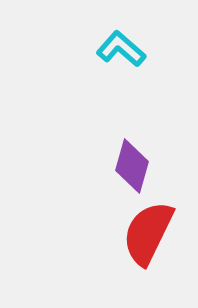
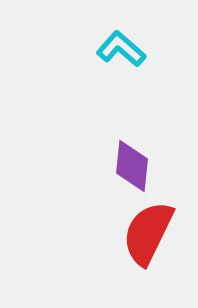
purple diamond: rotated 10 degrees counterclockwise
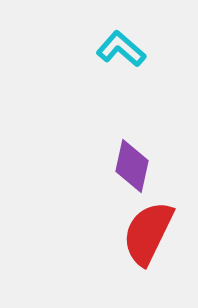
purple diamond: rotated 6 degrees clockwise
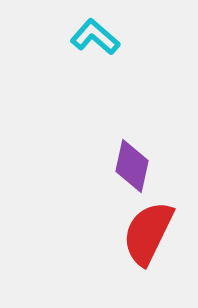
cyan L-shape: moved 26 px left, 12 px up
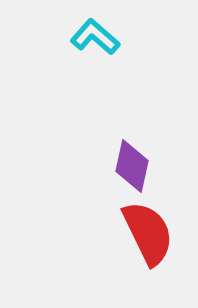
red semicircle: rotated 128 degrees clockwise
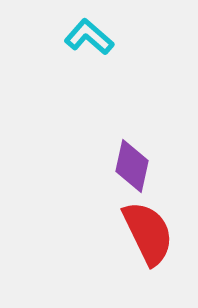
cyan L-shape: moved 6 px left
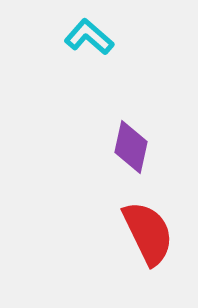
purple diamond: moved 1 px left, 19 px up
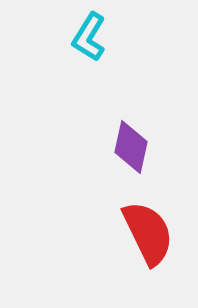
cyan L-shape: rotated 99 degrees counterclockwise
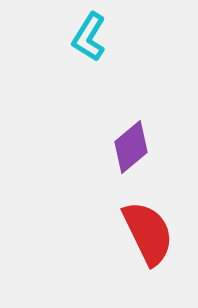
purple diamond: rotated 38 degrees clockwise
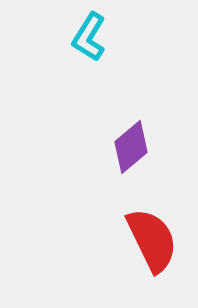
red semicircle: moved 4 px right, 7 px down
